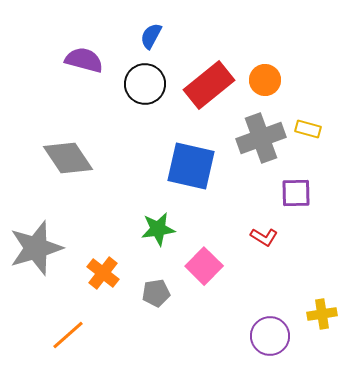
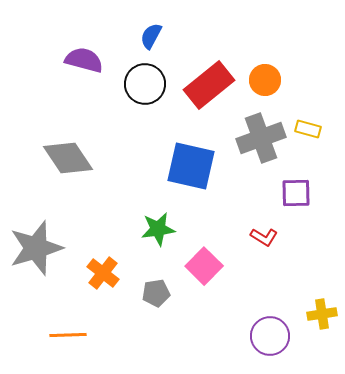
orange line: rotated 39 degrees clockwise
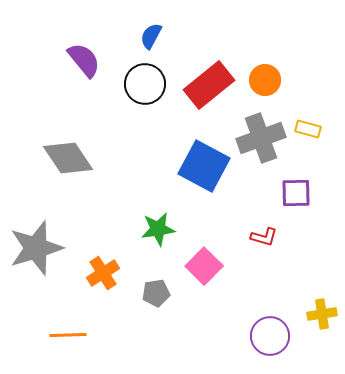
purple semicircle: rotated 36 degrees clockwise
blue square: moved 13 px right; rotated 15 degrees clockwise
red L-shape: rotated 16 degrees counterclockwise
orange cross: rotated 20 degrees clockwise
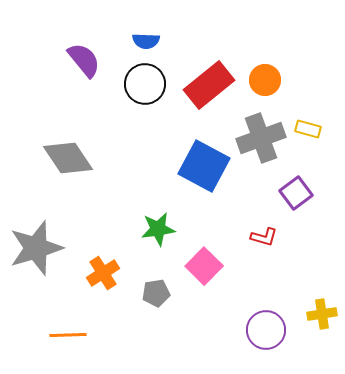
blue semicircle: moved 5 px left, 5 px down; rotated 116 degrees counterclockwise
purple square: rotated 36 degrees counterclockwise
purple circle: moved 4 px left, 6 px up
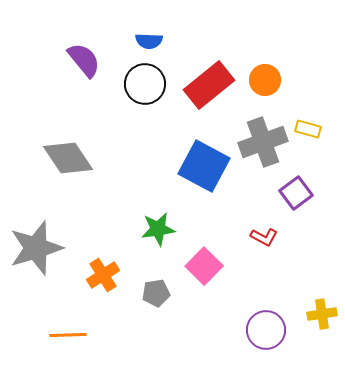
blue semicircle: moved 3 px right
gray cross: moved 2 px right, 4 px down
red L-shape: rotated 12 degrees clockwise
orange cross: moved 2 px down
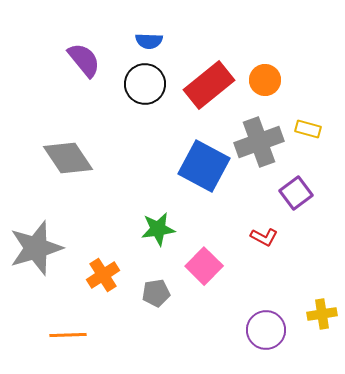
gray cross: moved 4 px left
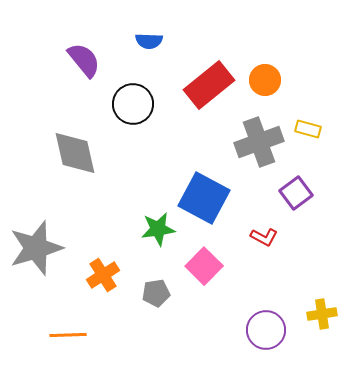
black circle: moved 12 px left, 20 px down
gray diamond: moved 7 px right, 5 px up; rotated 21 degrees clockwise
blue square: moved 32 px down
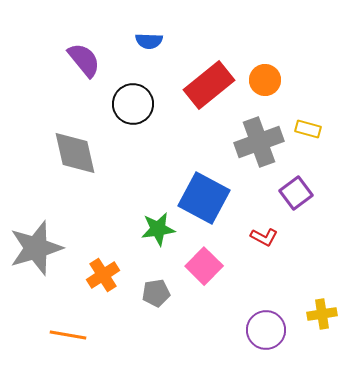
orange line: rotated 12 degrees clockwise
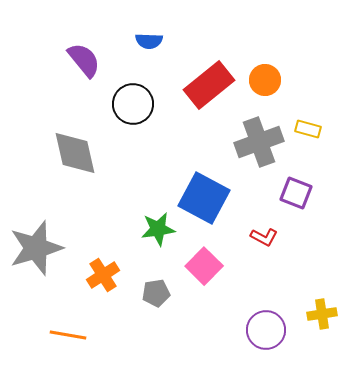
purple square: rotated 32 degrees counterclockwise
